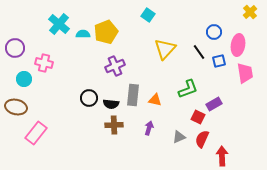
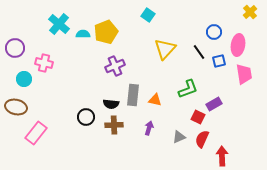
pink trapezoid: moved 1 px left, 1 px down
black circle: moved 3 px left, 19 px down
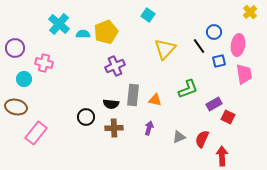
black line: moved 6 px up
red square: moved 30 px right
brown cross: moved 3 px down
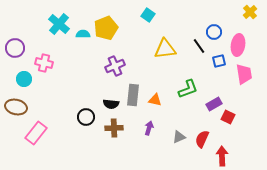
yellow pentagon: moved 4 px up
yellow triangle: rotated 40 degrees clockwise
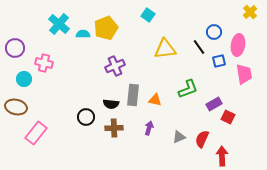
black line: moved 1 px down
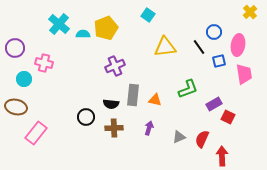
yellow triangle: moved 2 px up
